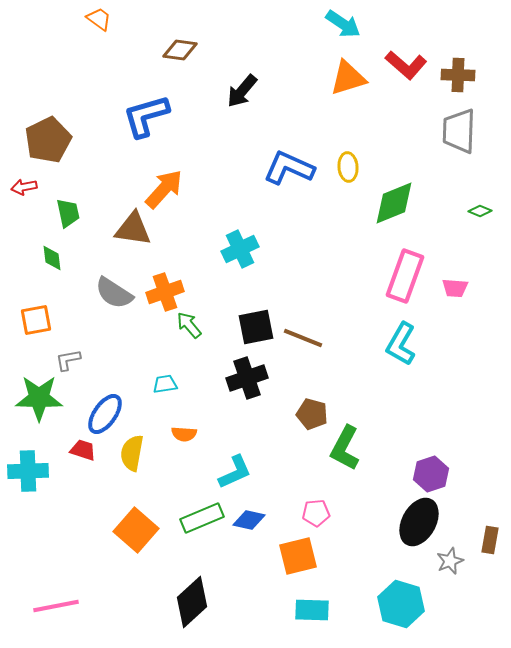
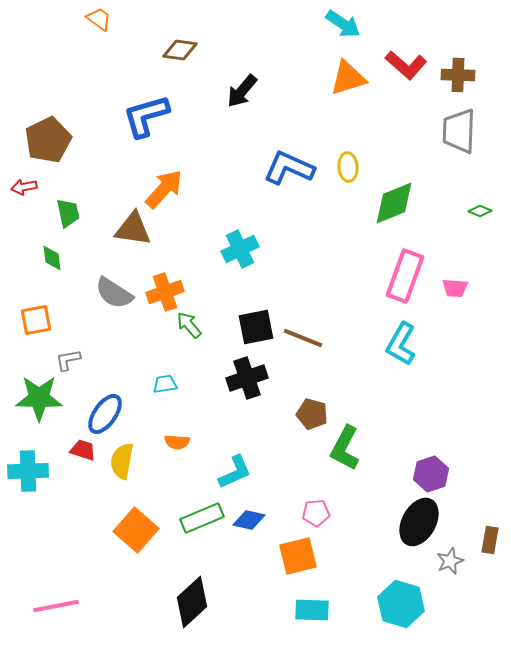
orange semicircle at (184, 434): moved 7 px left, 8 px down
yellow semicircle at (132, 453): moved 10 px left, 8 px down
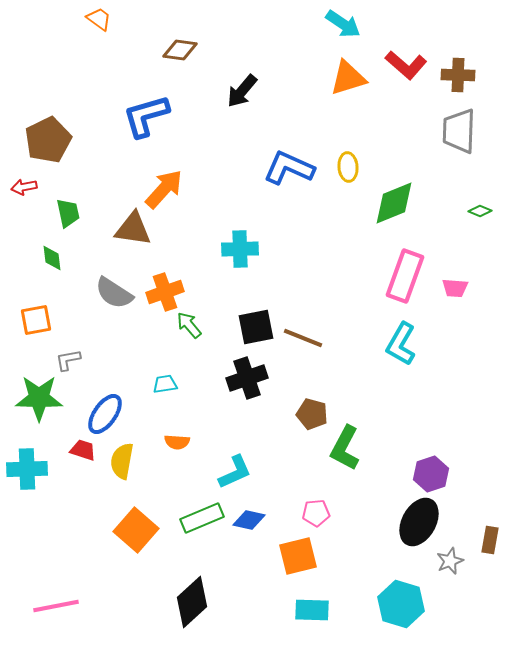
cyan cross at (240, 249): rotated 24 degrees clockwise
cyan cross at (28, 471): moved 1 px left, 2 px up
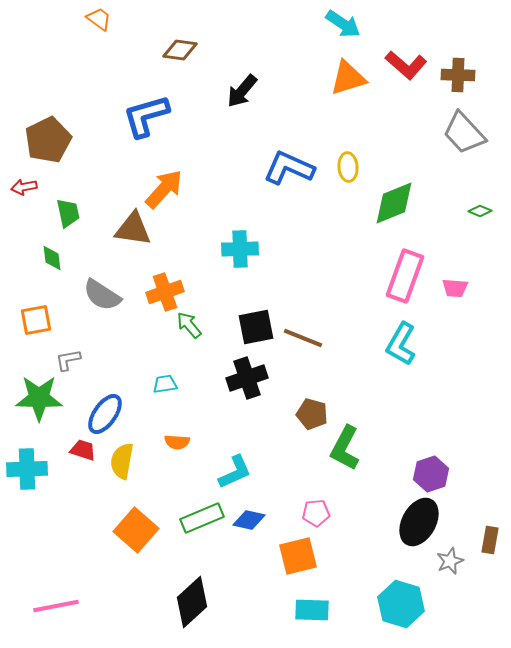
gray trapezoid at (459, 131): moved 5 px right, 2 px down; rotated 45 degrees counterclockwise
gray semicircle at (114, 293): moved 12 px left, 2 px down
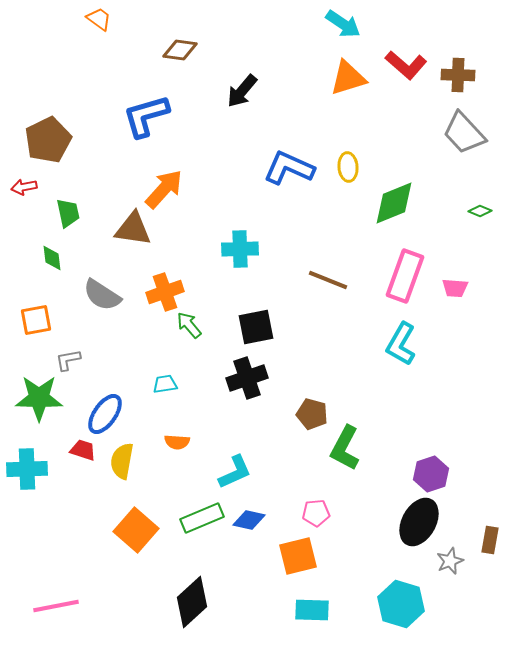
brown line at (303, 338): moved 25 px right, 58 px up
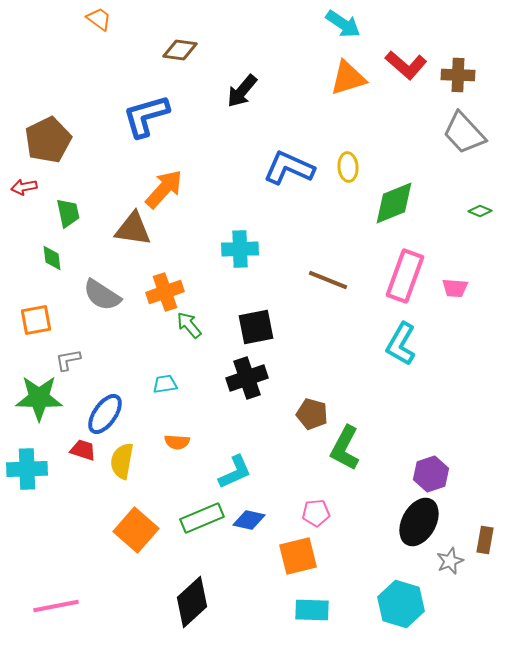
brown rectangle at (490, 540): moved 5 px left
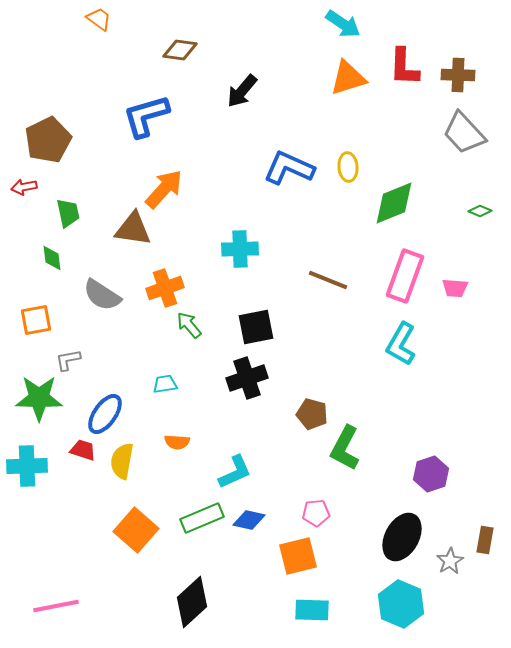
red L-shape at (406, 65): moved 2 px left, 2 px down; rotated 51 degrees clockwise
orange cross at (165, 292): moved 4 px up
cyan cross at (27, 469): moved 3 px up
black ellipse at (419, 522): moved 17 px left, 15 px down
gray star at (450, 561): rotated 8 degrees counterclockwise
cyan hexagon at (401, 604): rotated 6 degrees clockwise
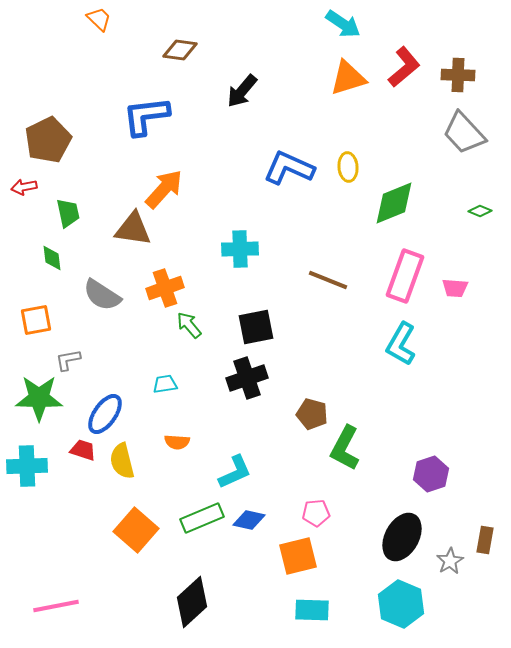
orange trapezoid at (99, 19): rotated 8 degrees clockwise
red L-shape at (404, 67): rotated 132 degrees counterclockwise
blue L-shape at (146, 116): rotated 9 degrees clockwise
yellow semicircle at (122, 461): rotated 24 degrees counterclockwise
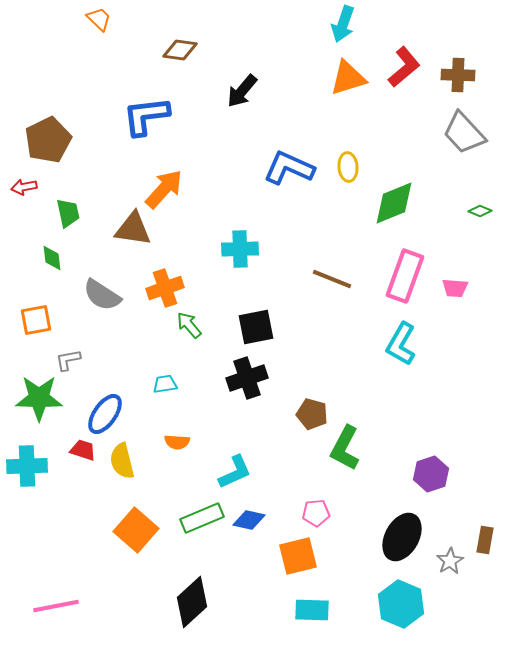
cyan arrow at (343, 24): rotated 75 degrees clockwise
brown line at (328, 280): moved 4 px right, 1 px up
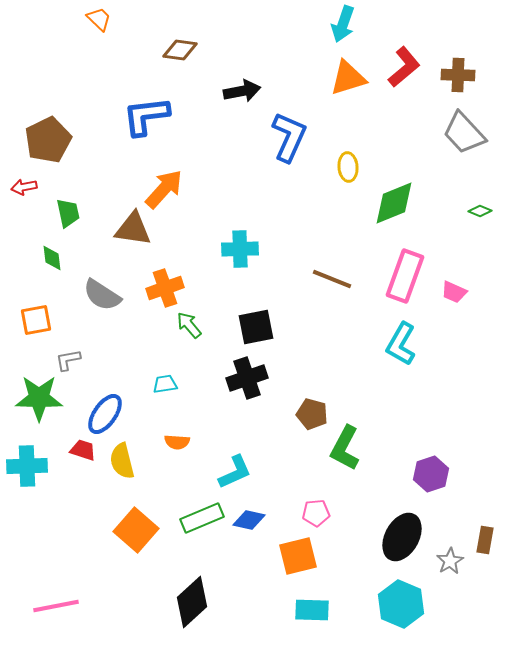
black arrow at (242, 91): rotated 141 degrees counterclockwise
blue L-shape at (289, 168): moved 31 px up; rotated 90 degrees clockwise
pink trapezoid at (455, 288): moved 1 px left, 4 px down; rotated 20 degrees clockwise
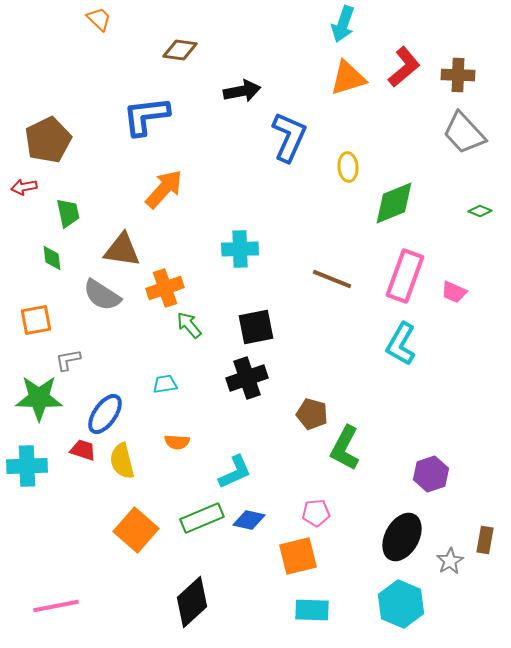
brown triangle at (133, 229): moved 11 px left, 21 px down
